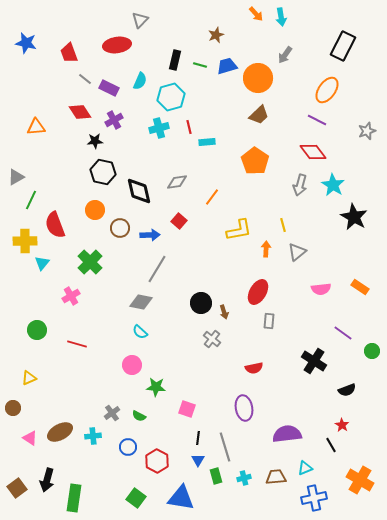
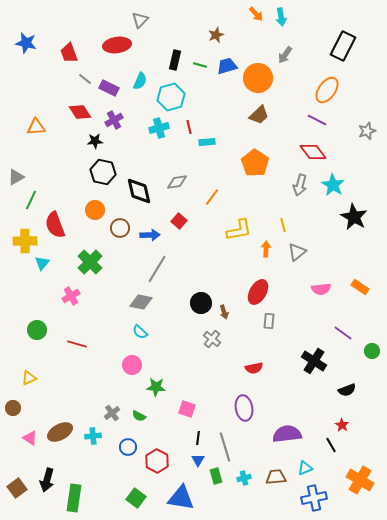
orange pentagon at (255, 161): moved 2 px down
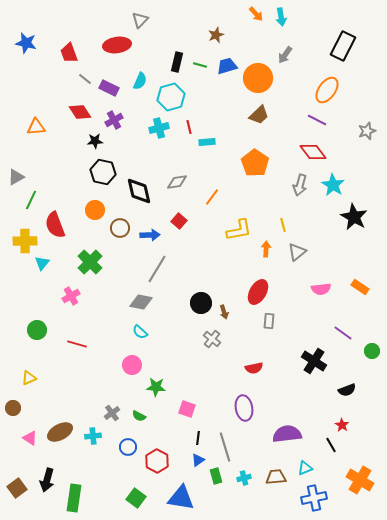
black rectangle at (175, 60): moved 2 px right, 2 px down
blue triangle at (198, 460): rotated 24 degrees clockwise
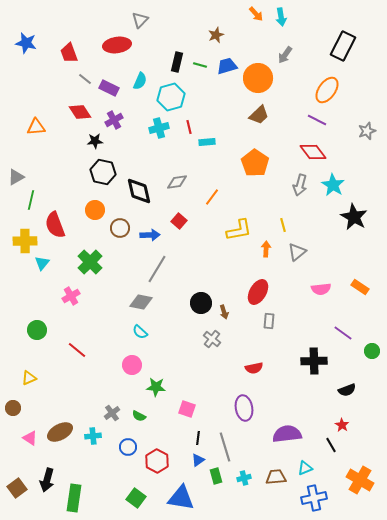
green line at (31, 200): rotated 12 degrees counterclockwise
red line at (77, 344): moved 6 px down; rotated 24 degrees clockwise
black cross at (314, 361): rotated 35 degrees counterclockwise
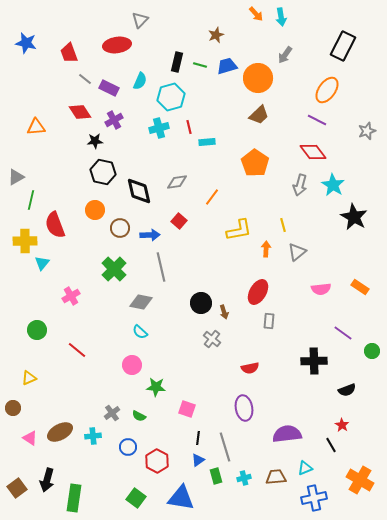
green cross at (90, 262): moved 24 px right, 7 px down
gray line at (157, 269): moved 4 px right, 2 px up; rotated 44 degrees counterclockwise
red semicircle at (254, 368): moved 4 px left
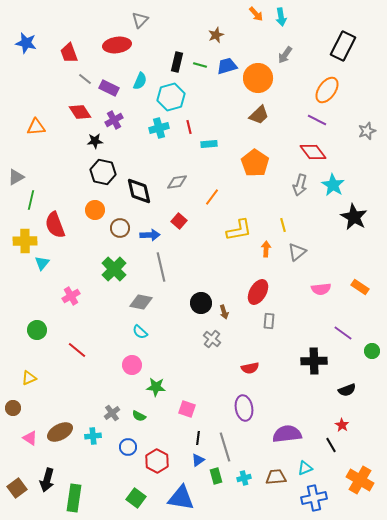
cyan rectangle at (207, 142): moved 2 px right, 2 px down
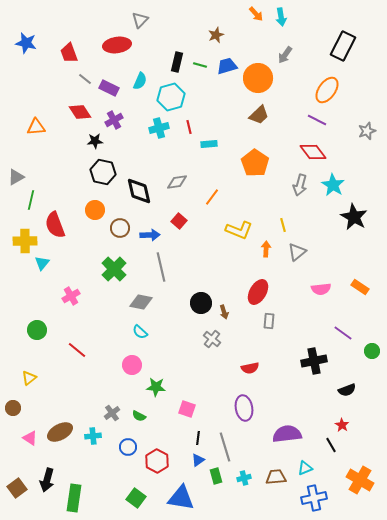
yellow L-shape at (239, 230): rotated 32 degrees clockwise
black cross at (314, 361): rotated 10 degrees counterclockwise
yellow triangle at (29, 378): rotated 14 degrees counterclockwise
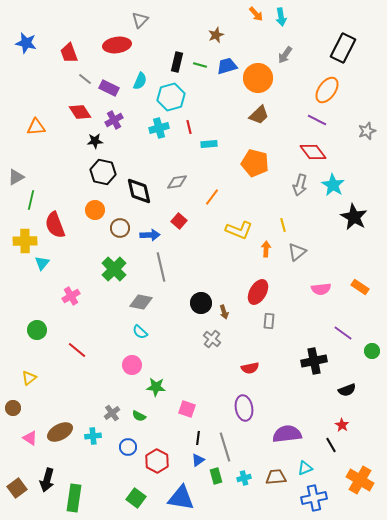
black rectangle at (343, 46): moved 2 px down
orange pentagon at (255, 163): rotated 20 degrees counterclockwise
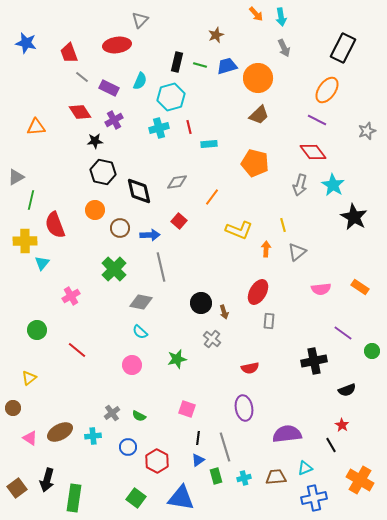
gray arrow at (285, 55): moved 1 px left, 7 px up; rotated 60 degrees counterclockwise
gray line at (85, 79): moved 3 px left, 2 px up
green star at (156, 387): moved 21 px right, 28 px up; rotated 18 degrees counterclockwise
